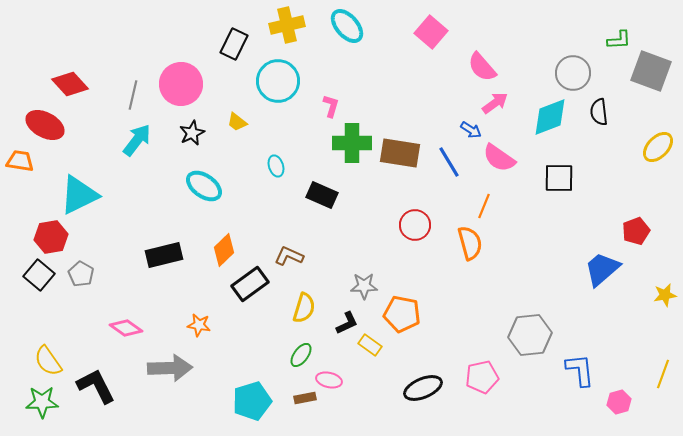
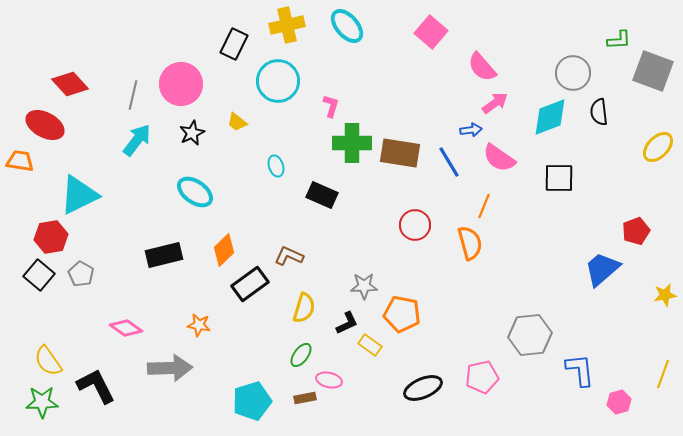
gray square at (651, 71): moved 2 px right
blue arrow at (471, 130): rotated 40 degrees counterclockwise
cyan ellipse at (204, 186): moved 9 px left, 6 px down
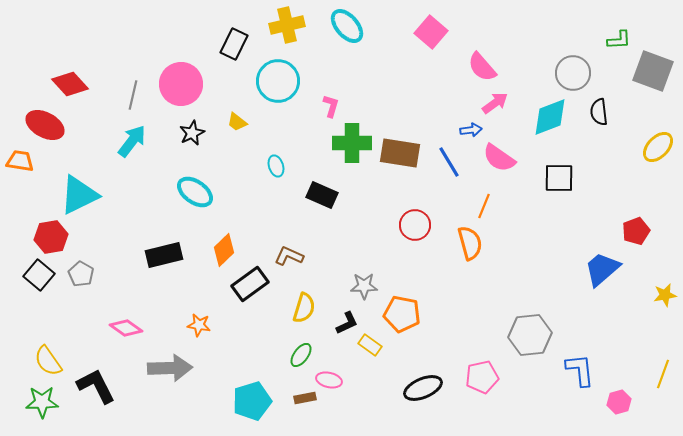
cyan arrow at (137, 140): moved 5 px left, 1 px down
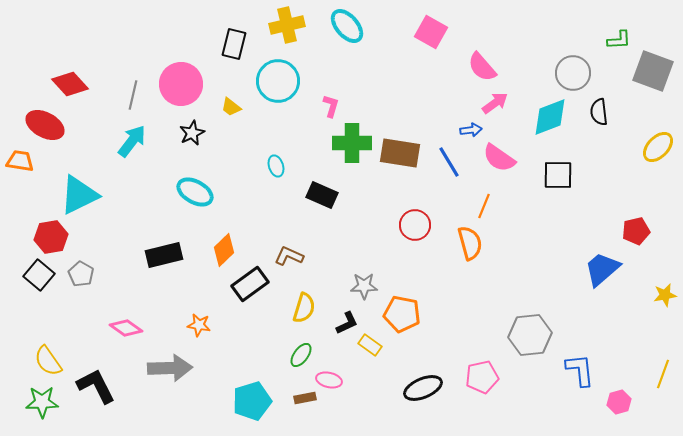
pink square at (431, 32): rotated 12 degrees counterclockwise
black rectangle at (234, 44): rotated 12 degrees counterclockwise
yellow trapezoid at (237, 122): moved 6 px left, 15 px up
black square at (559, 178): moved 1 px left, 3 px up
cyan ellipse at (195, 192): rotated 6 degrees counterclockwise
red pentagon at (636, 231): rotated 8 degrees clockwise
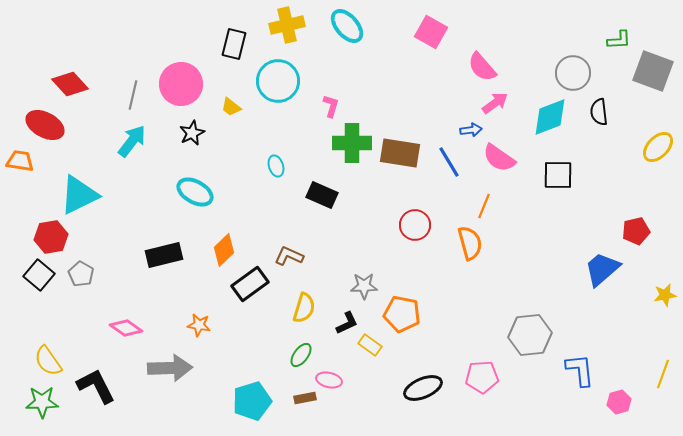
pink pentagon at (482, 377): rotated 8 degrees clockwise
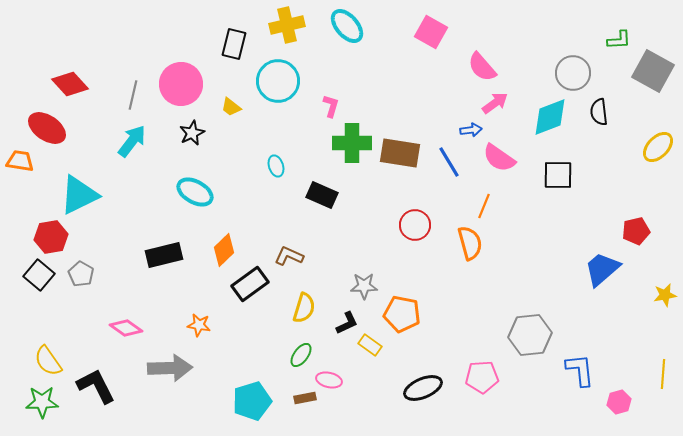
gray square at (653, 71): rotated 9 degrees clockwise
red ellipse at (45, 125): moved 2 px right, 3 px down; rotated 6 degrees clockwise
yellow line at (663, 374): rotated 16 degrees counterclockwise
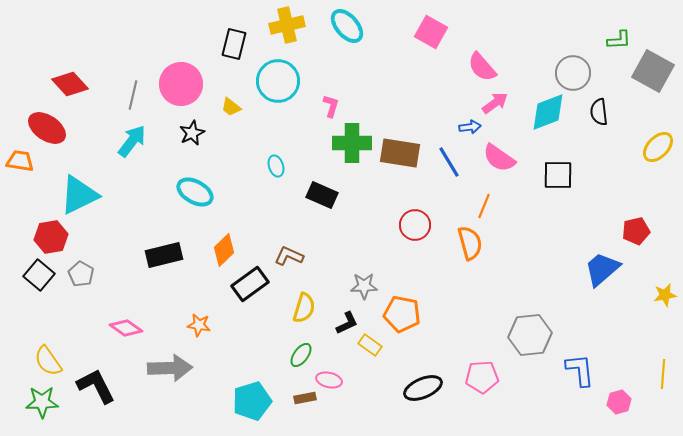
cyan diamond at (550, 117): moved 2 px left, 5 px up
blue arrow at (471, 130): moved 1 px left, 3 px up
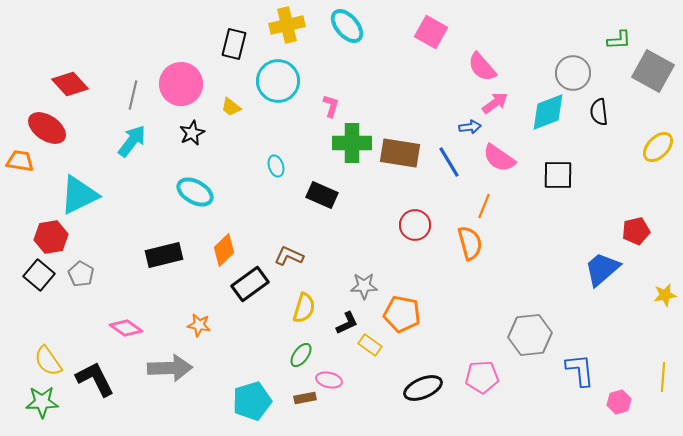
yellow line at (663, 374): moved 3 px down
black L-shape at (96, 386): moved 1 px left, 7 px up
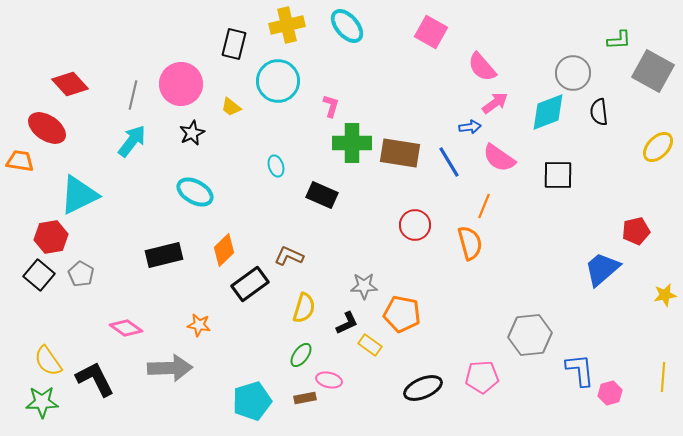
pink hexagon at (619, 402): moved 9 px left, 9 px up
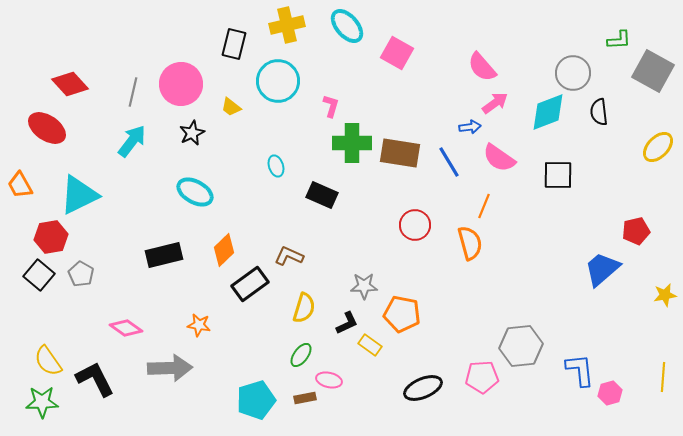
pink square at (431, 32): moved 34 px left, 21 px down
gray line at (133, 95): moved 3 px up
orange trapezoid at (20, 161): moved 24 px down; rotated 128 degrees counterclockwise
gray hexagon at (530, 335): moved 9 px left, 11 px down
cyan pentagon at (252, 401): moved 4 px right, 1 px up
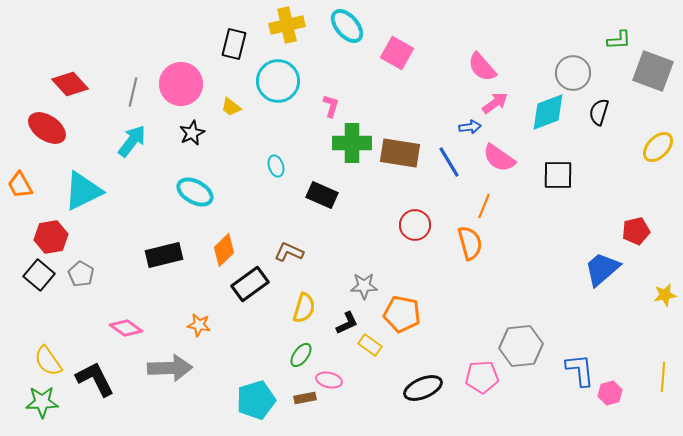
gray square at (653, 71): rotated 9 degrees counterclockwise
black semicircle at (599, 112): rotated 24 degrees clockwise
cyan triangle at (79, 195): moved 4 px right, 4 px up
brown L-shape at (289, 256): moved 4 px up
